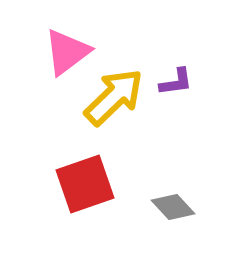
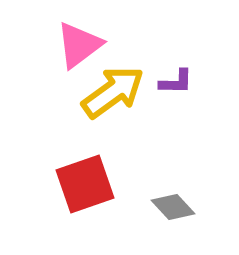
pink triangle: moved 12 px right, 7 px up
purple L-shape: rotated 9 degrees clockwise
yellow arrow: moved 1 px left, 5 px up; rotated 8 degrees clockwise
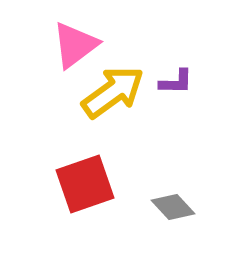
pink triangle: moved 4 px left
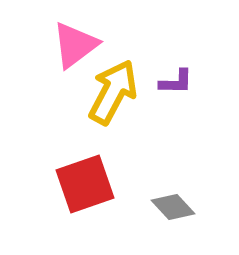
yellow arrow: rotated 26 degrees counterclockwise
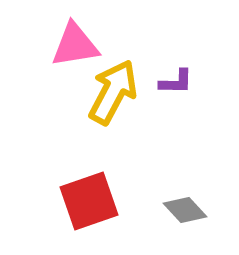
pink triangle: rotated 28 degrees clockwise
red square: moved 4 px right, 17 px down
gray diamond: moved 12 px right, 3 px down
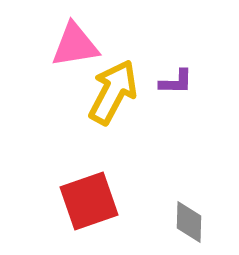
gray diamond: moved 4 px right, 12 px down; rotated 45 degrees clockwise
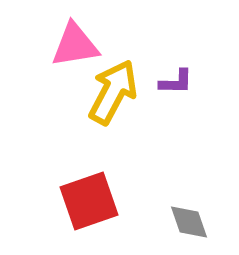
gray diamond: rotated 21 degrees counterclockwise
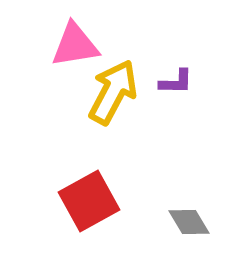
red square: rotated 10 degrees counterclockwise
gray diamond: rotated 12 degrees counterclockwise
